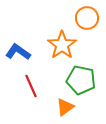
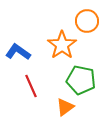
orange circle: moved 3 px down
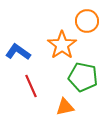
green pentagon: moved 2 px right, 3 px up
orange triangle: rotated 24 degrees clockwise
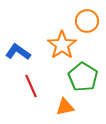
green pentagon: rotated 20 degrees clockwise
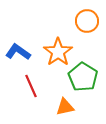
orange star: moved 4 px left, 7 px down
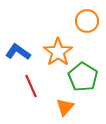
orange triangle: rotated 36 degrees counterclockwise
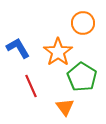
orange circle: moved 4 px left, 2 px down
blue L-shape: moved 4 px up; rotated 25 degrees clockwise
green pentagon: moved 1 px left
orange triangle: rotated 18 degrees counterclockwise
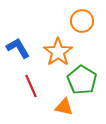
orange circle: moved 1 px left, 2 px up
green pentagon: moved 3 px down
orange triangle: moved 1 px left; rotated 42 degrees counterclockwise
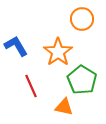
orange circle: moved 2 px up
blue L-shape: moved 2 px left, 2 px up
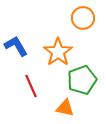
orange circle: moved 1 px right, 1 px up
green pentagon: rotated 20 degrees clockwise
orange triangle: moved 1 px right, 1 px down
